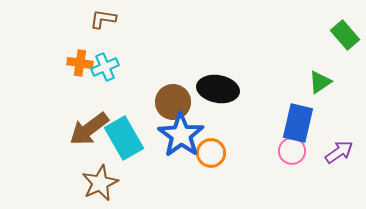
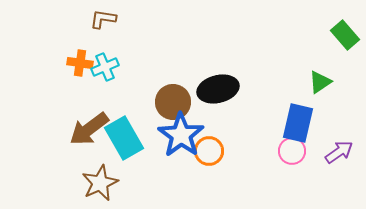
black ellipse: rotated 24 degrees counterclockwise
orange circle: moved 2 px left, 2 px up
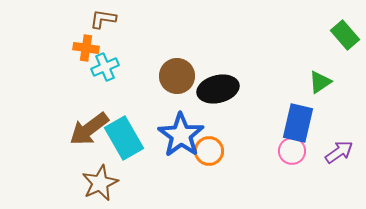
orange cross: moved 6 px right, 15 px up
brown circle: moved 4 px right, 26 px up
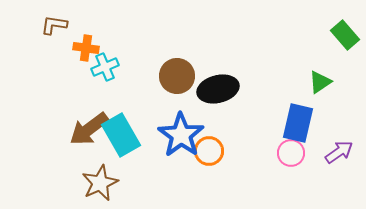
brown L-shape: moved 49 px left, 6 px down
cyan rectangle: moved 3 px left, 3 px up
pink circle: moved 1 px left, 2 px down
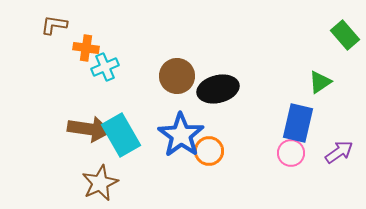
brown arrow: rotated 135 degrees counterclockwise
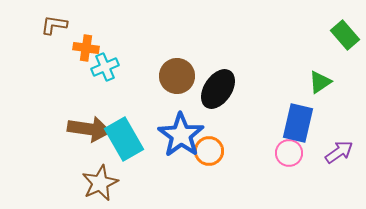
black ellipse: rotated 42 degrees counterclockwise
cyan rectangle: moved 3 px right, 4 px down
pink circle: moved 2 px left
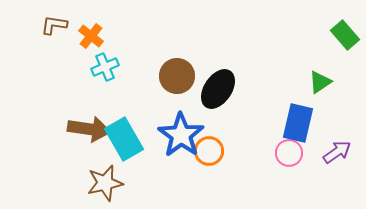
orange cross: moved 5 px right, 12 px up; rotated 30 degrees clockwise
purple arrow: moved 2 px left
brown star: moved 5 px right; rotated 12 degrees clockwise
